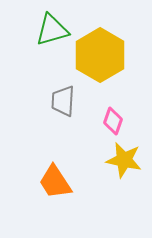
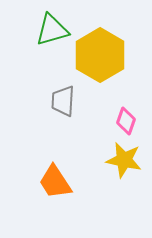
pink diamond: moved 13 px right
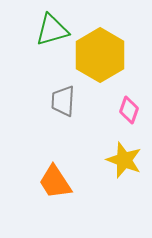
pink diamond: moved 3 px right, 11 px up
yellow star: rotated 9 degrees clockwise
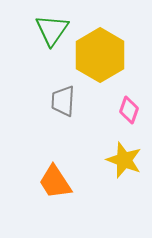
green triangle: rotated 39 degrees counterclockwise
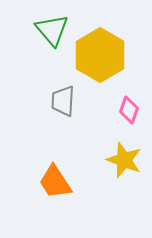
green triangle: rotated 15 degrees counterclockwise
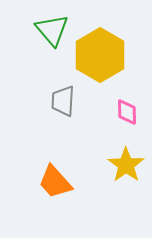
pink diamond: moved 2 px left, 2 px down; rotated 20 degrees counterclockwise
yellow star: moved 2 px right, 5 px down; rotated 15 degrees clockwise
orange trapezoid: rotated 9 degrees counterclockwise
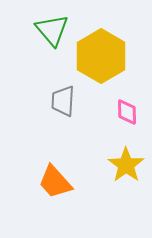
yellow hexagon: moved 1 px right, 1 px down
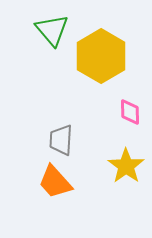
gray trapezoid: moved 2 px left, 39 px down
pink diamond: moved 3 px right
yellow star: moved 1 px down
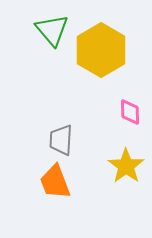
yellow hexagon: moved 6 px up
orange trapezoid: rotated 21 degrees clockwise
